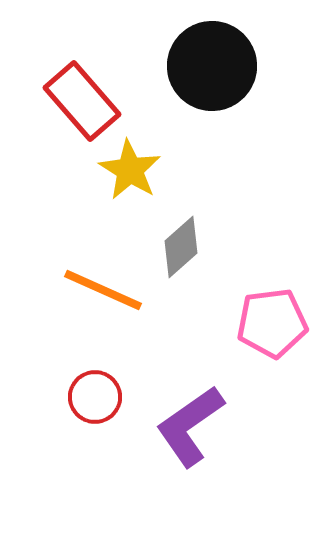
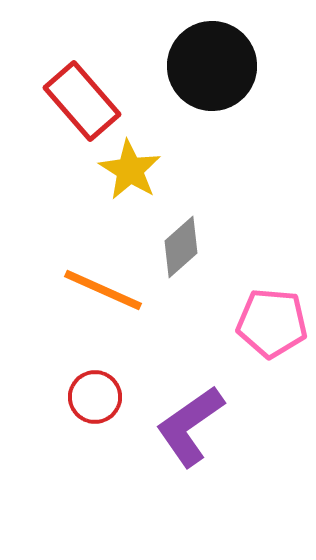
pink pentagon: rotated 12 degrees clockwise
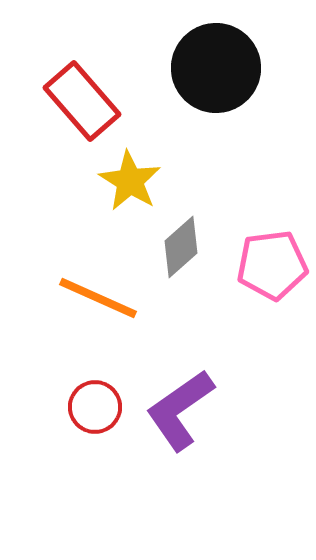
black circle: moved 4 px right, 2 px down
yellow star: moved 11 px down
orange line: moved 5 px left, 8 px down
pink pentagon: moved 58 px up; rotated 12 degrees counterclockwise
red circle: moved 10 px down
purple L-shape: moved 10 px left, 16 px up
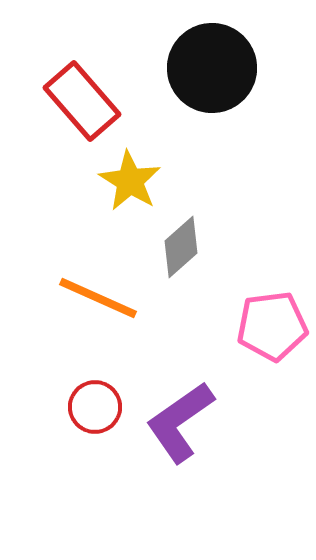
black circle: moved 4 px left
pink pentagon: moved 61 px down
purple L-shape: moved 12 px down
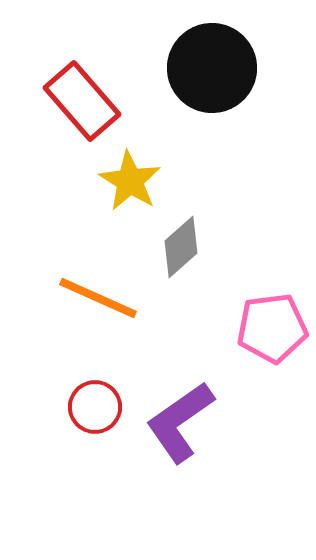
pink pentagon: moved 2 px down
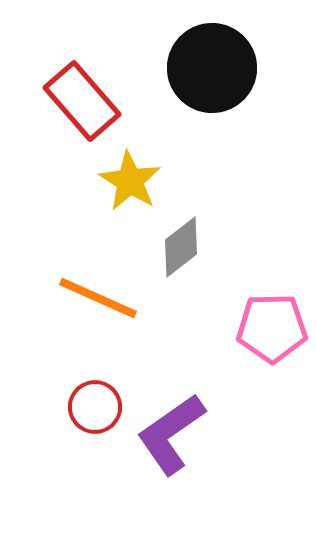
gray diamond: rotated 4 degrees clockwise
pink pentagon: rotated 6 degrees clockwise
purple L-shape: moved 9 px left, 12 px down
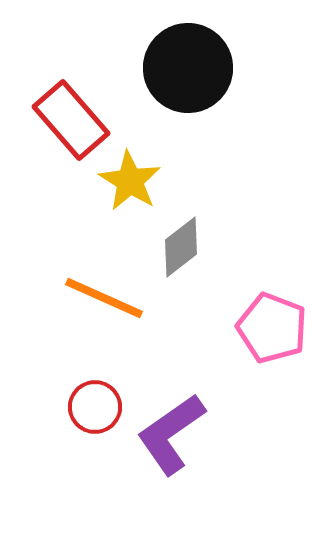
black circle: moved 24 px left
red rectangle: moved 11 px left, 19 px down
orange line: moved 6 px right
pink pentagon: rotated 22 degrees clockwise
